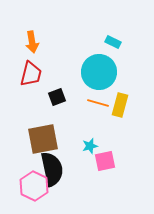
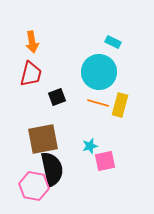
pink hexagon: rotated 16 degrees counterclockwise
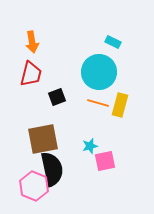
pink hexagon: rotated 12 degrees clockwise
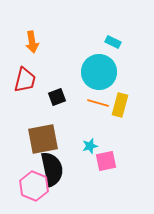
red trapezoid: moved 6 px left, 6 px down
pink square: moved 1 px right
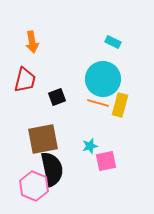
cyan circle: moved 4 px right, 7 px down
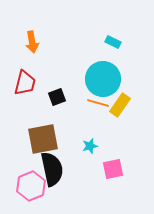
red trapezoid: moved 3 px down
yellow rectangle: rotated 20 degrees clockwise
pink square: moved 7 px right, 8 px down
pink hexagon: moved 3 px left; rotated 16 degrees clockwise
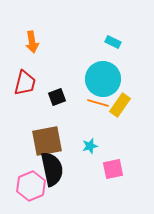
brown square: moved 4 px right, 2 px down
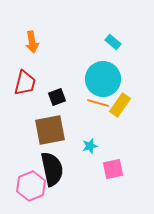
cyan rectangle: rotated 14 degrees clockwise
brown square: moved 3 px right, 11 px up
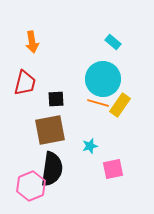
black square: moved 1 px left, 2 px down; rotated 18 degrees clockwise
black semicircle: rotated 20 degrees clockwise
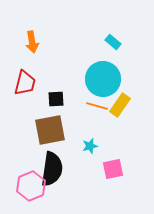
orange line: moved 1 px left, 3 px down
